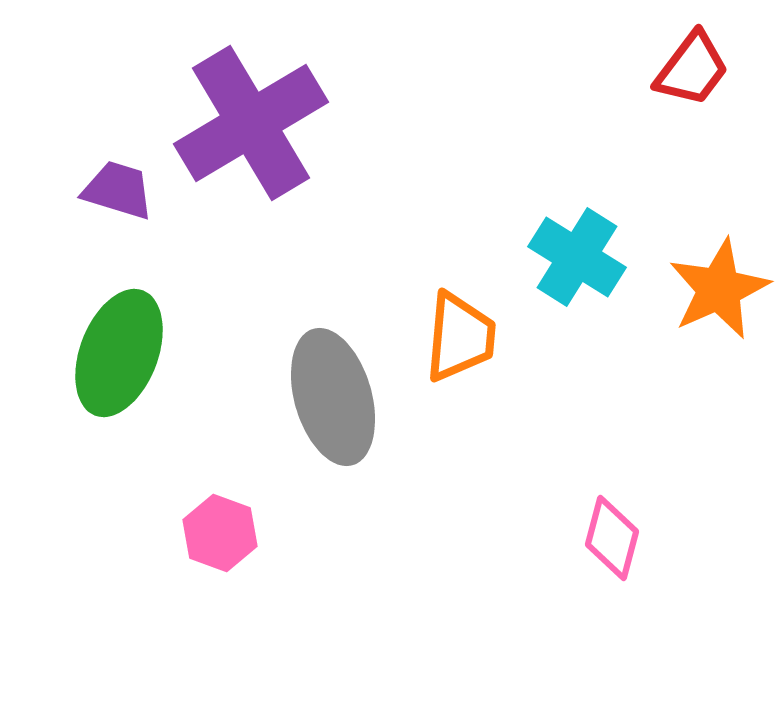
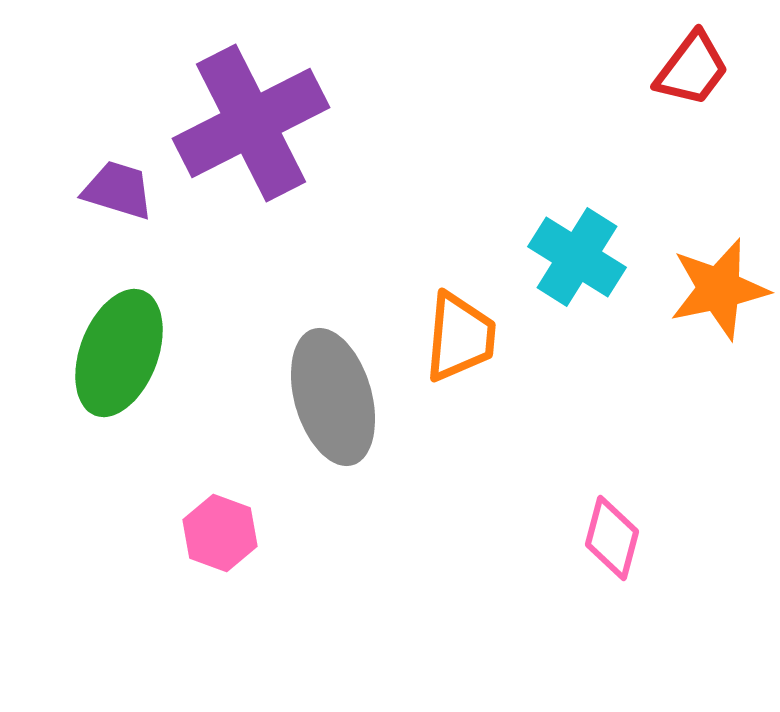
purple cross: rotated 4 degrees clockwise
orange star: rotated 12 degrees clockwise
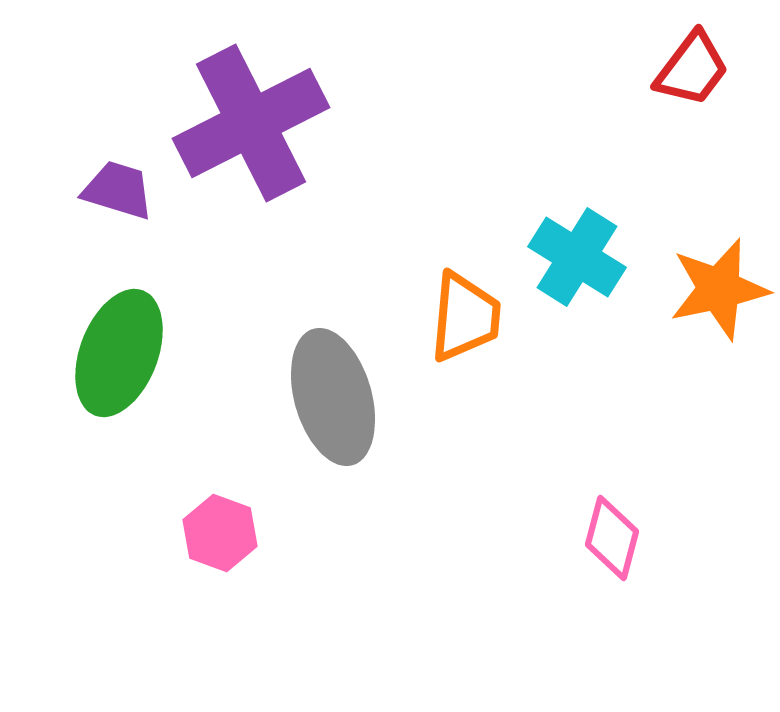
orange trapezoid: moved 5 px right, 20 px up
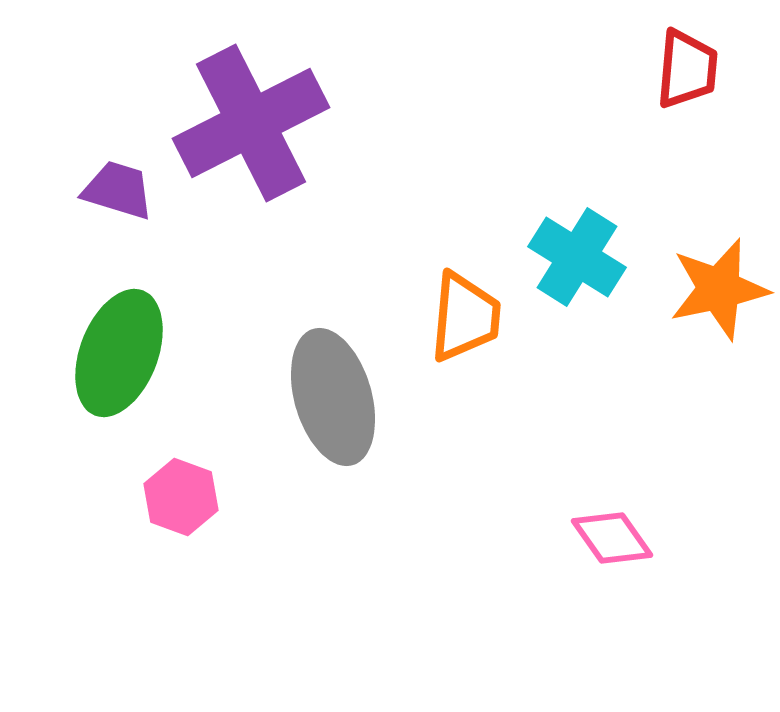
red trapezoid: moved 5 px left; rotated 32 degrees counterclockwise
pink hexagon: moved 39 px left, 36 px up
pink diamond: rotated 50 degrees counterclockwise
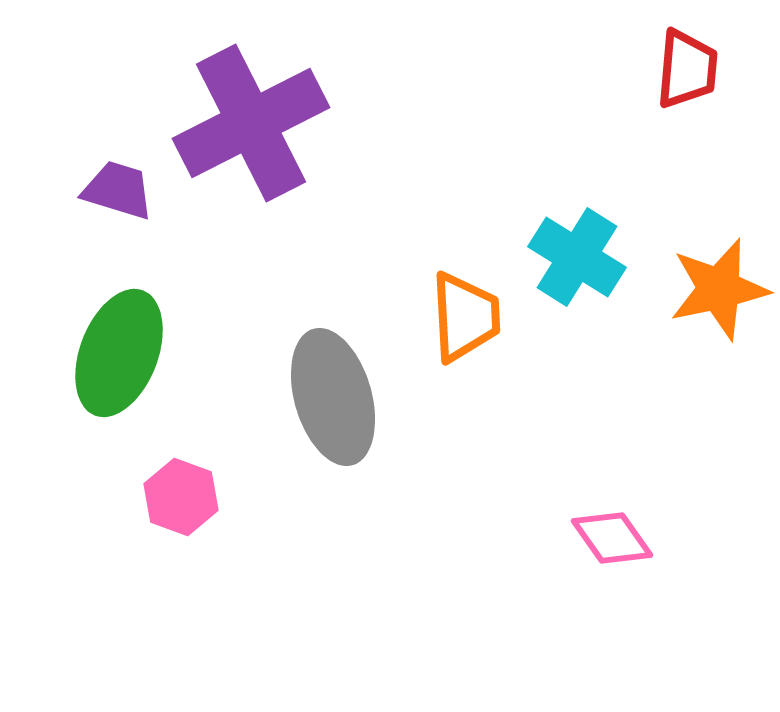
orange trapezoid: rotated 8 degrees counterclockwise
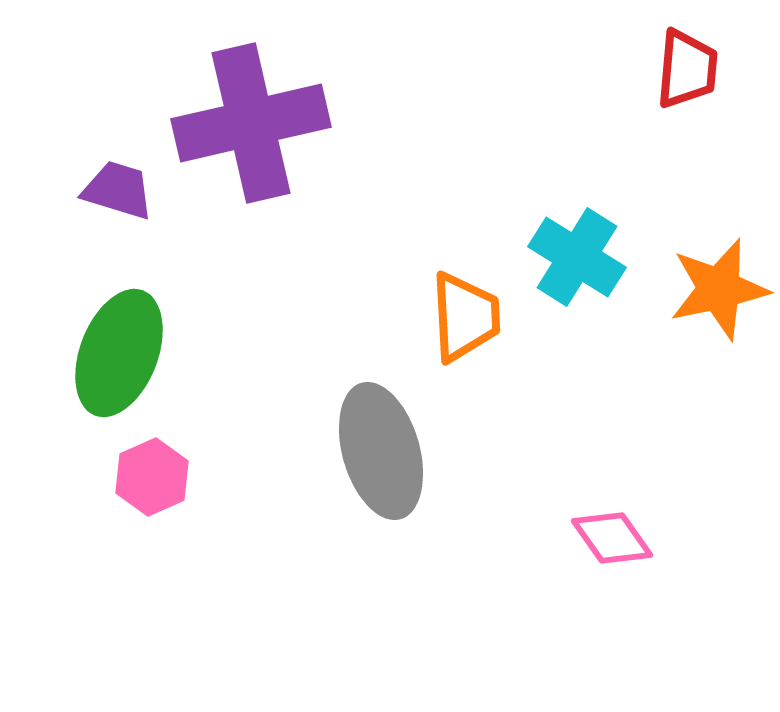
purple cross: rotated 14 degrees clockwise
gray ellipse: moved 48 px right, 54 px down
pink hexagon: moved 29 px left, 20 px up; rotated 16 degrees clockwise
